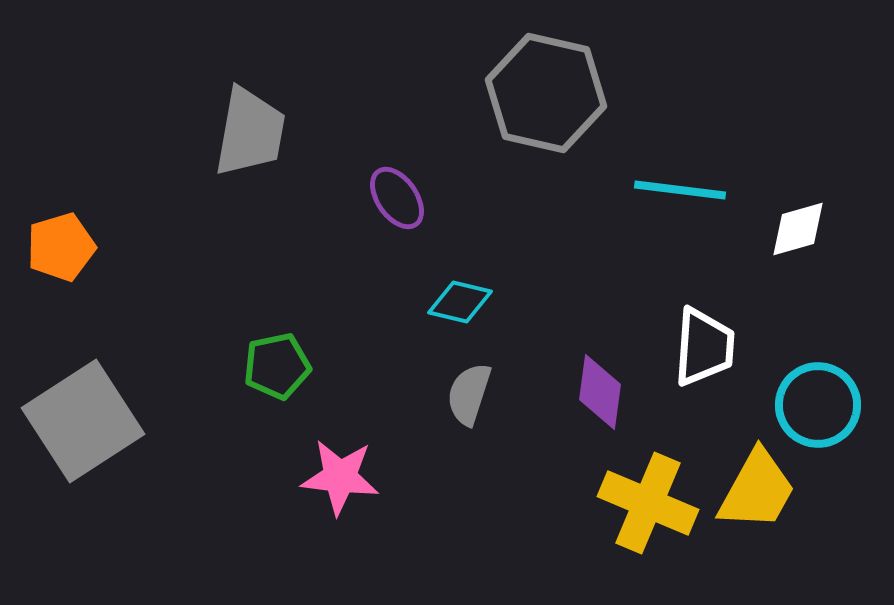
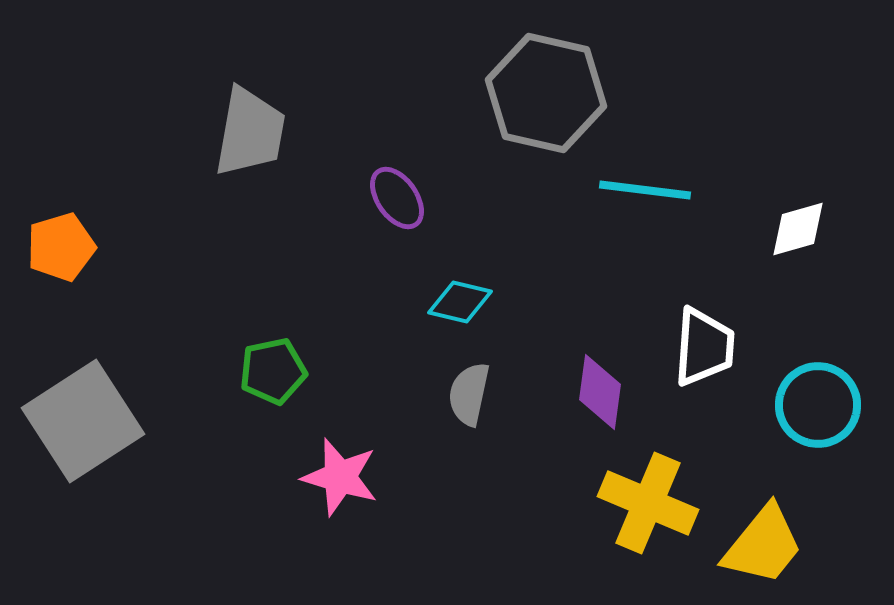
cyan line: moved 35 px left
green pentagon: moved 4 px left, 5 px down
gray semicircle: rotated 6 degrees counterclockwise
pink star: rotated 10 degrees clockwise
yellow trapezoid: moved 6 px right, 55 px down; rotated 10 degrees clockwise
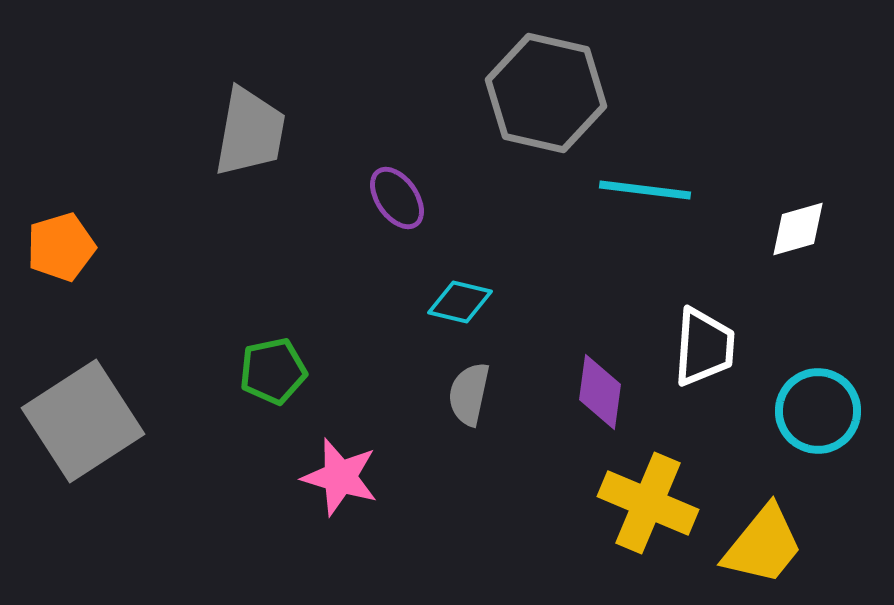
cyan circle: moved 6 px down
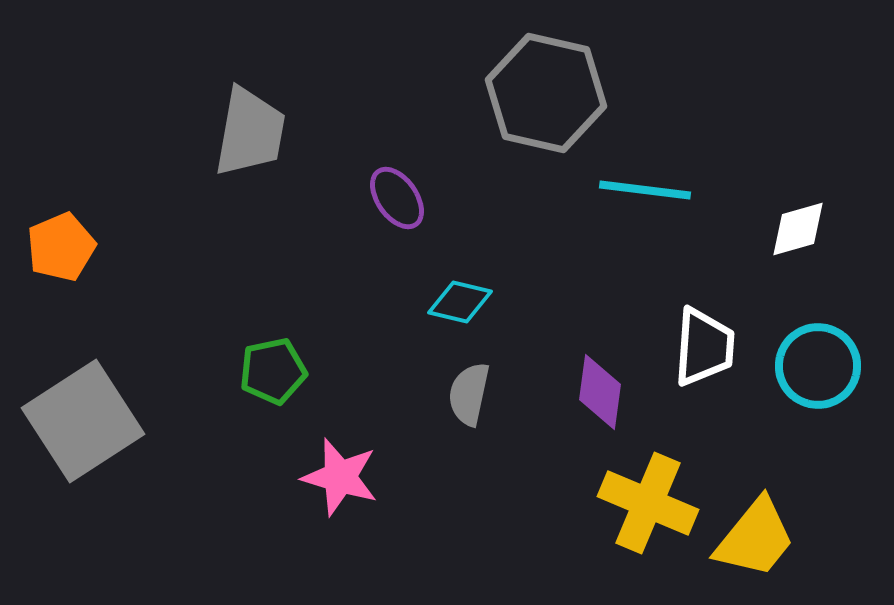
orange pentagon: rotated 6 degrees counterclockwise
cyan circle: moved 45 px up
yellow trapezoid: moved 8 px left, 7 px up
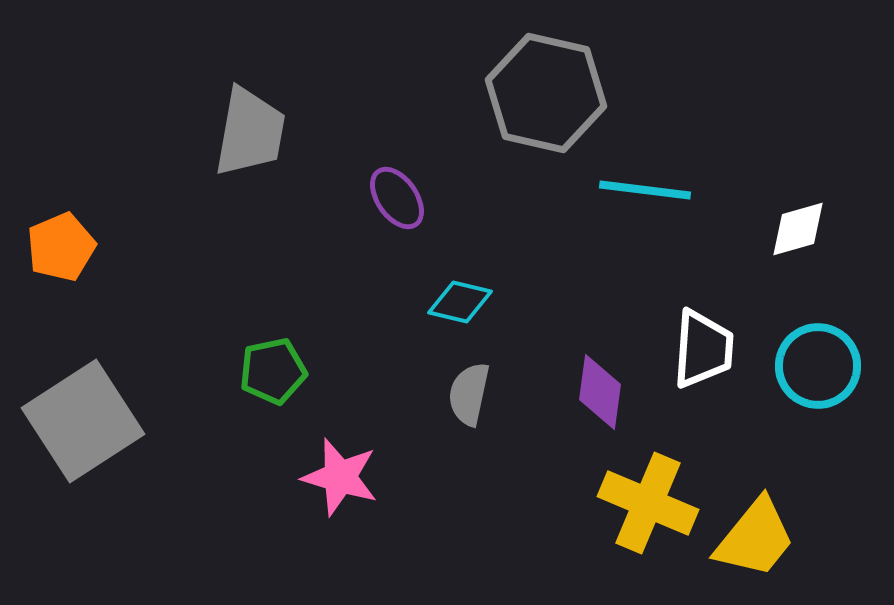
white trapezoid: moved 1 px left, 2 px down
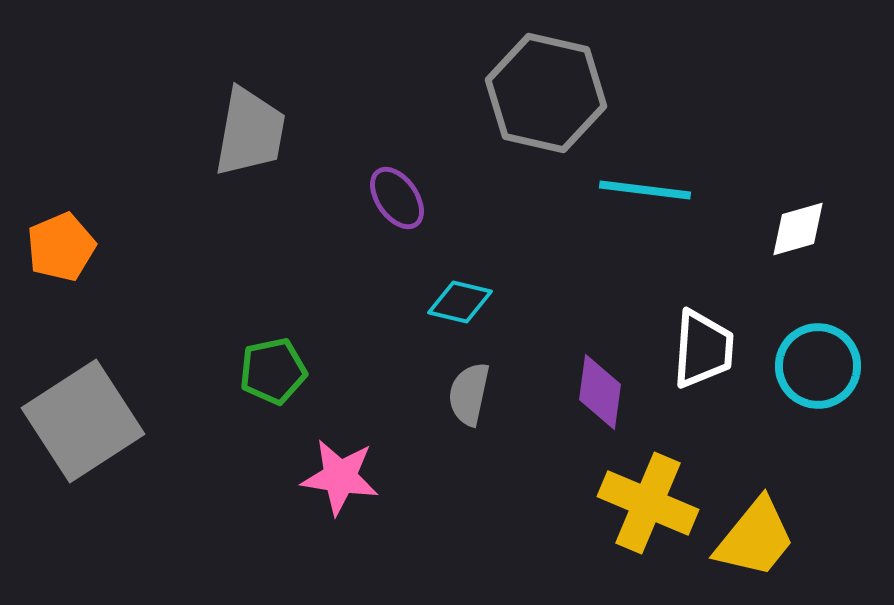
pink star: rotated 8 degrees counterclockwise
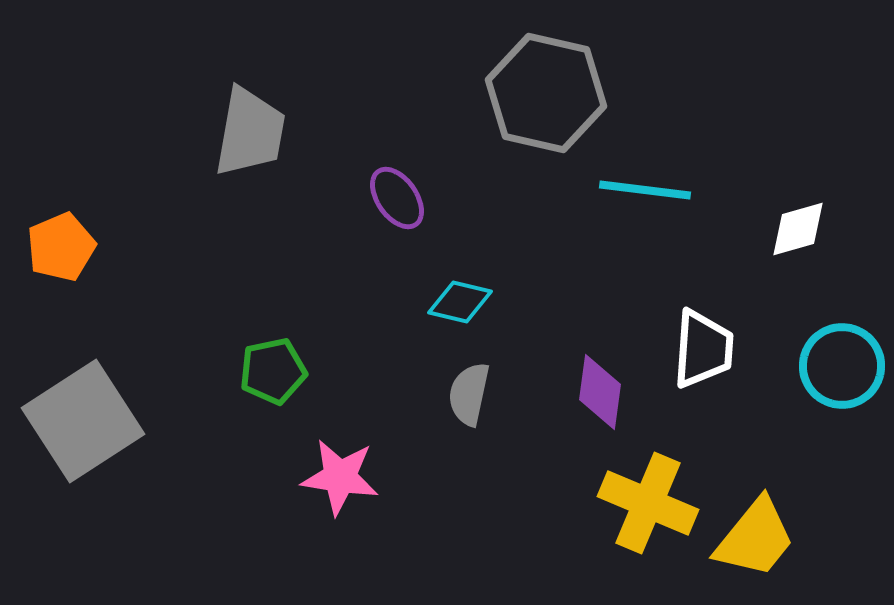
cyan circle: moved 24 px right
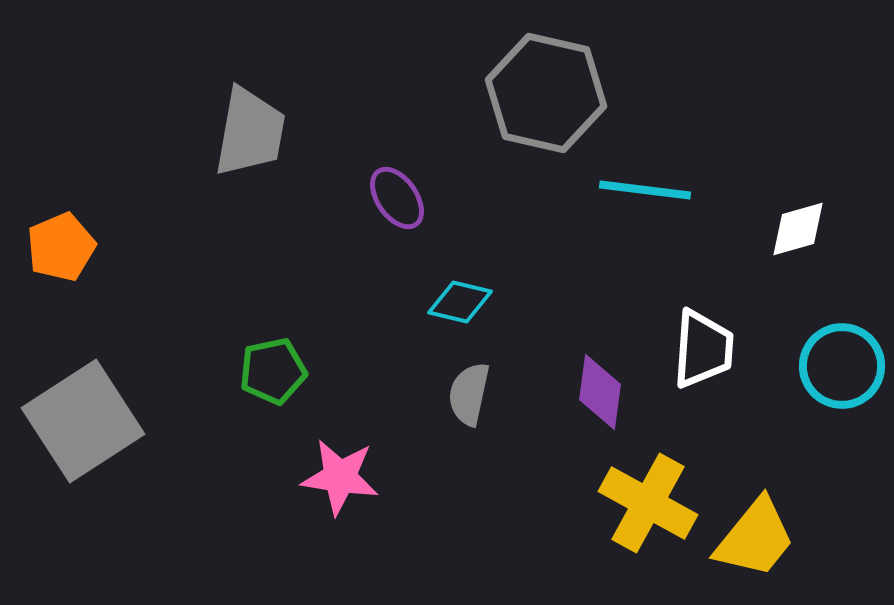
yellow cross: rotated 6 degrees clockwise
